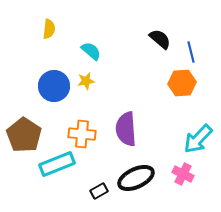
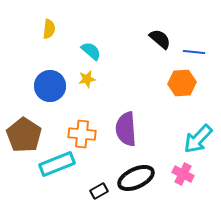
blue line: moved 3 px right; rotated 70 degrees counterclockwise
yellow star: moved 1 px right, 2 px up
blue circle: moved 4 px left
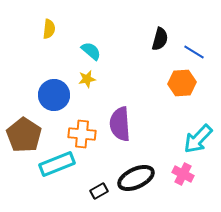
black semicircle: rotated 65 degrees clockwise
blue line: rotated 25 degrees clockwise
blue circle: moved 4 px right, 9 px down
purple semicircle: moved 6 px left, 5 px up
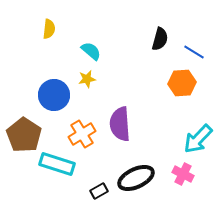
orange cross: rotated 36 degrees counterclockwise
cyan rectangle: rotated 40 degrees clockwise
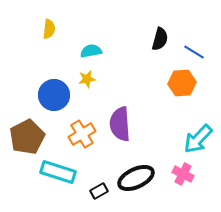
cyan semicircle: rotated 50 degrees counterclockwise
brown pentagon: moved 3 px right, 2 px down; rotated 12 degrees clockwise
cyan rectangle: moved 1 px right, 8 px down
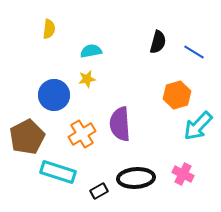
black semicircle: moved 2 px left, 3 px down
orange hexagon: moved 5 px left, 12 px down; rotated 12 degrees counterclockwise
cyan arrow: moved 13 px up
black ellipse: rotated 21 degrees clockwise
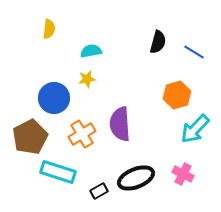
blue circle: moved 3 px down
cyan arrow: moved 3 px left, 3 px down
brown pentagon: moved 3 px right
black ellipse: rotated 18 degrees counterclockwise
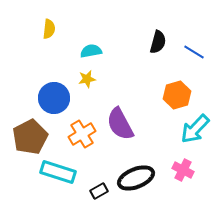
purple semicircle: rotated 24 degrees counterclockwise
pink cross: moved 4 px up
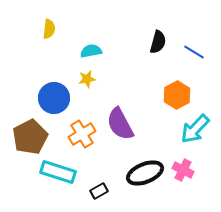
orange hexagon: rotated 12 degrees counterclockwise
black ellipse: moved 9 px right, 5 px up
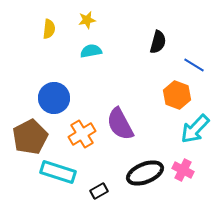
blue line: moved 13 px down
yellow star: moved 59 px up
orange hexagon: rotated 12 degrees counterclockwise
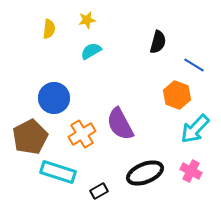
cyan semicircle: rotated 20 degrees counterclockwise
pink cross: moved 8 px right, 1 px down
